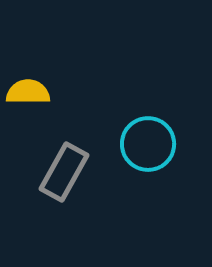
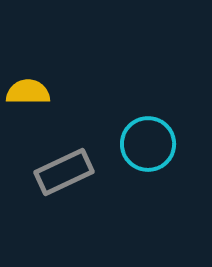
gray rectangle: rotated 36 degrees clockwise
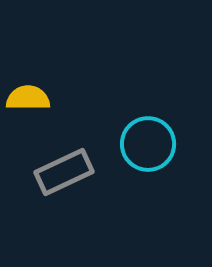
yellow semicircle: moved 6 px down
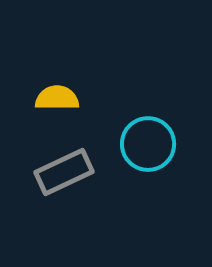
yellow semicircle: moved 29 px right
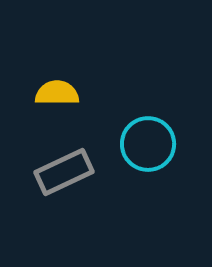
yellow semicircle: moved 5 px up
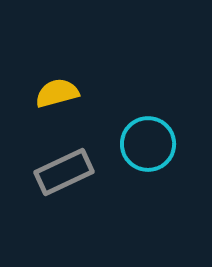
yellow semicircle: rotated 15 degrees counterclockwise
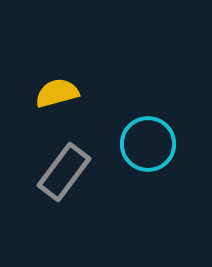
gray rectangle: rotated 28 degrees counterclockwise
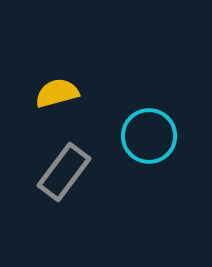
cyan circle: moved 1 px right, 8 px up
